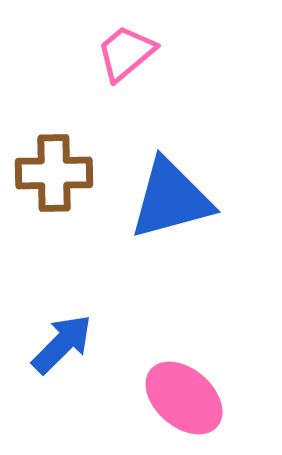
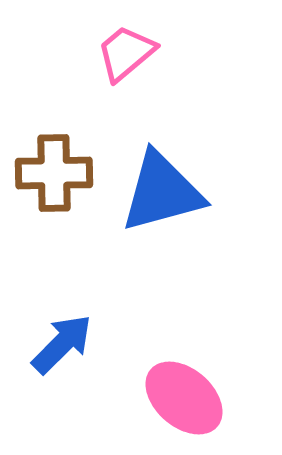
blue triangle: moved 9 px left, 7 px up
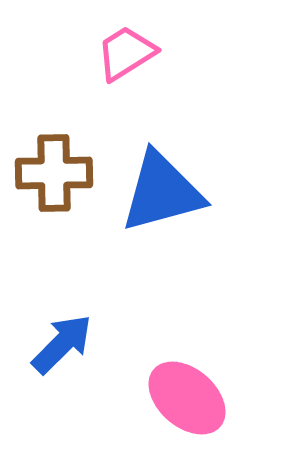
pink trapezoid: rotated 8 degrees clockwise
pink ellipse: moved 3 px right
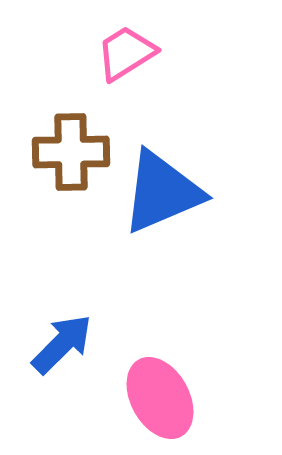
brown cross: moved 17 px right, 21 px up
blue triangle: rotated 8 degrees counterclockwise
pink ellipse: moved 27 px left; rotated 20 degrees clockwise
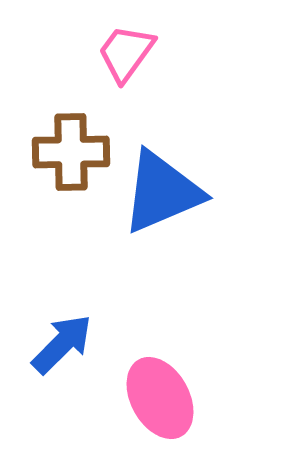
pink trapezoid: rotated 22 degrees counterclockwise
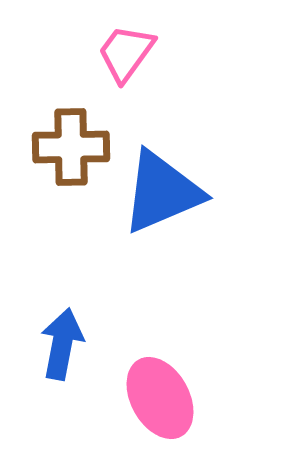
brown cross: moved 5 px up
blue arrow: rotated 34 degrees counterclockwise
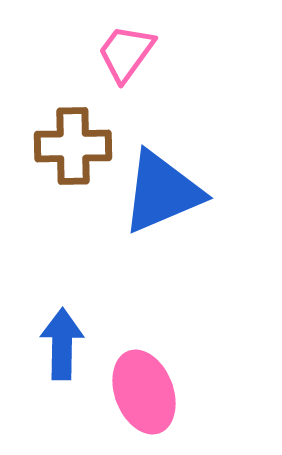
brown cross: moved 2 px right, 1 px up
blue arrow: rotated 10 degrees counterclockwise
pink ellipse: moved 16 px left, 6 px up; rotated 8 degrees clockwise
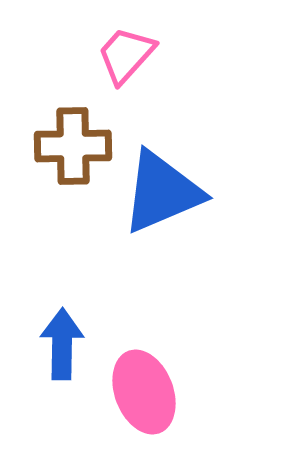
pink trapezoid: moved 2 px down; rotated 6 degrees clockwise
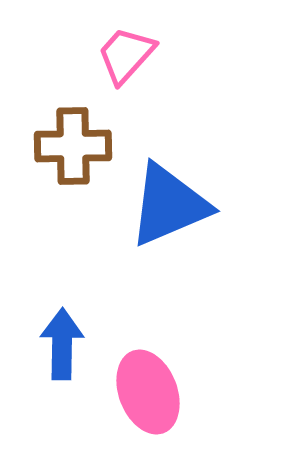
blue triangle: moved 7 px right, 13 px down
pink ellipse: moved 4 px right
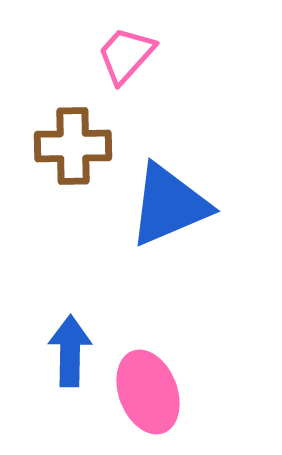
blue arrow: moved 8 px right, 7 px down
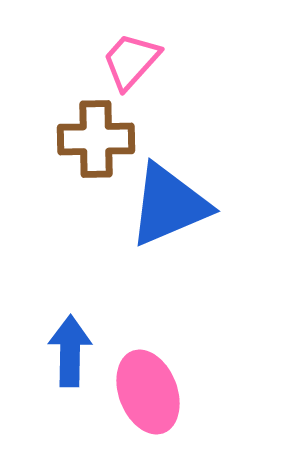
pink trapezoid: moved 5 px right, 6 px down
brown cross: moved 23 px right, 7 px up
